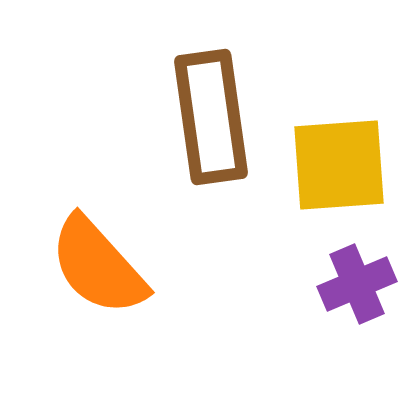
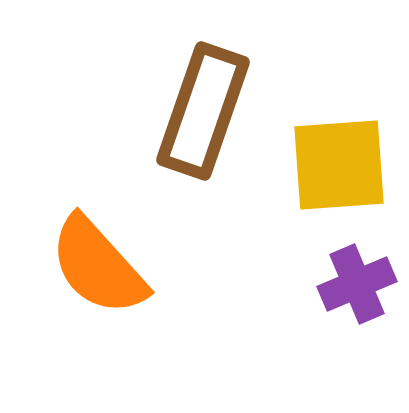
brown rectangle: moved 8 px left, 6 px up; rotated 27 degrees clockwise
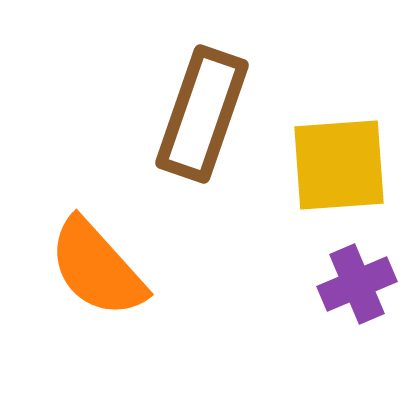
brown rectangle: moved 1 px left, 3 px down
orange semicircle: moved 1 px left, 2 px down
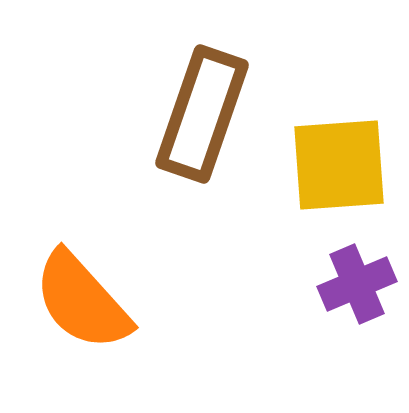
orange semicircle: moved 15 px left, 33 px down
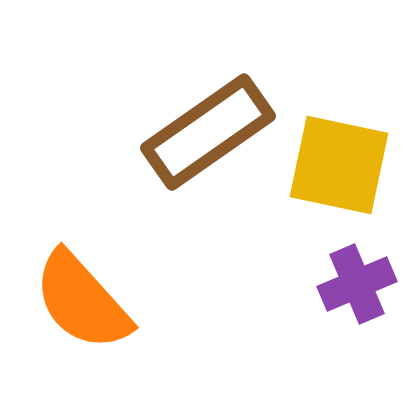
brown rectangle: moved 6 px right, 18 px down; rotated 36 degrees clockwise
yellow square: rotated 16 degrees clockwise
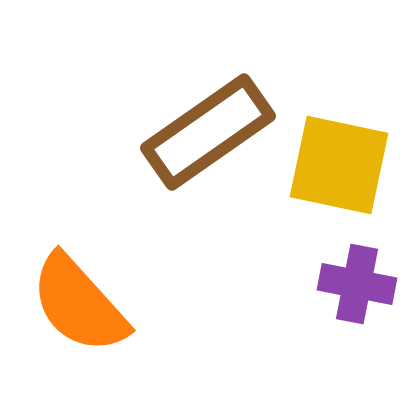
purple cross: rotated 34 degrees clockwise
orange semicircle: moved 3 px left, 3 px down
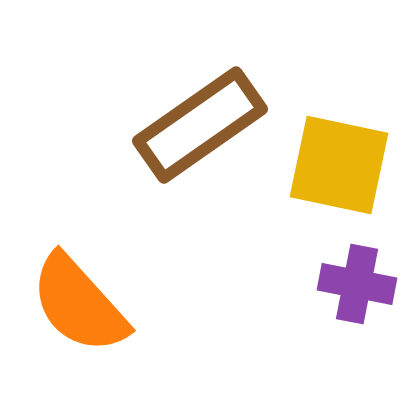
brown rectangle: moved 8 px left, 7 px up
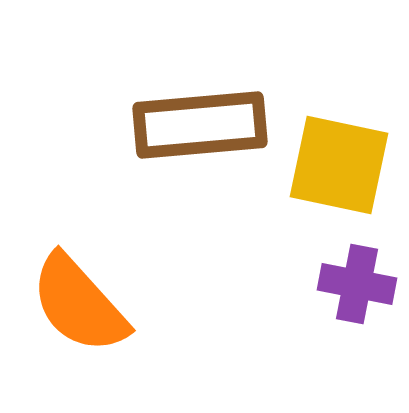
brown rectangle: rotated 30 degrees clockwise
